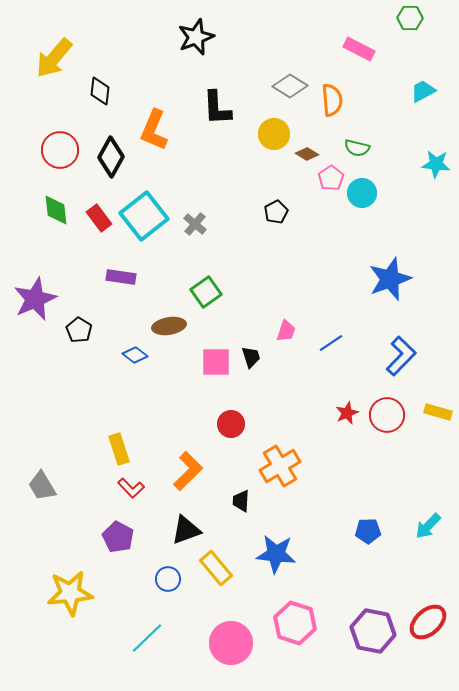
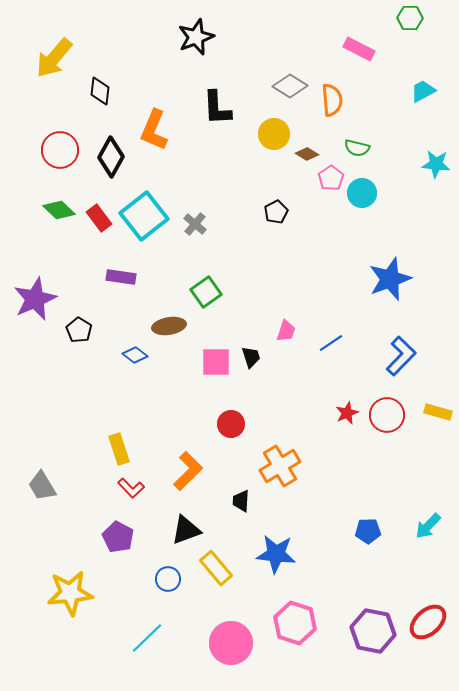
green diamond at (56, 210): moved 3 px right; rotated 40 degrees counterclockwise
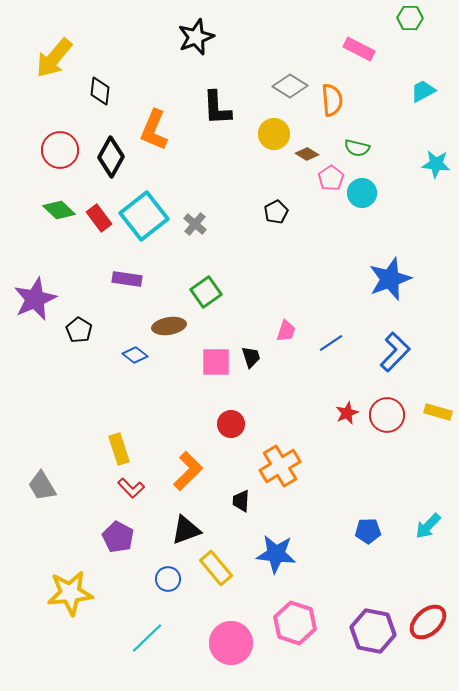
purple rectangle at (121, 277): moved 6 px right, 2 px down
blue L-shape at (401, 356): moved 6 px left, 4 px up
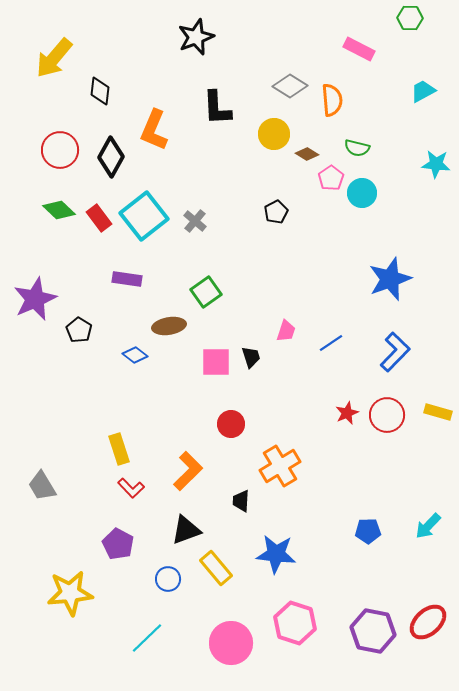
gray cross at (195, 224): moved 3 px up
purple pentagon at (118, 537): moved 7 px down
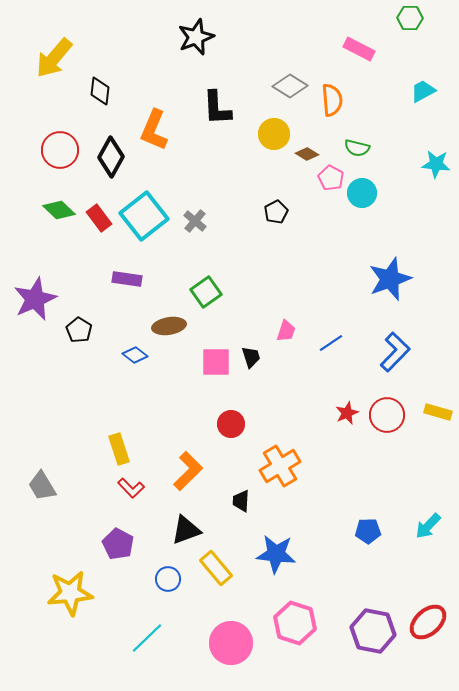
pink pentagon at (331, 178): rotated 10 degrees counterclockwise
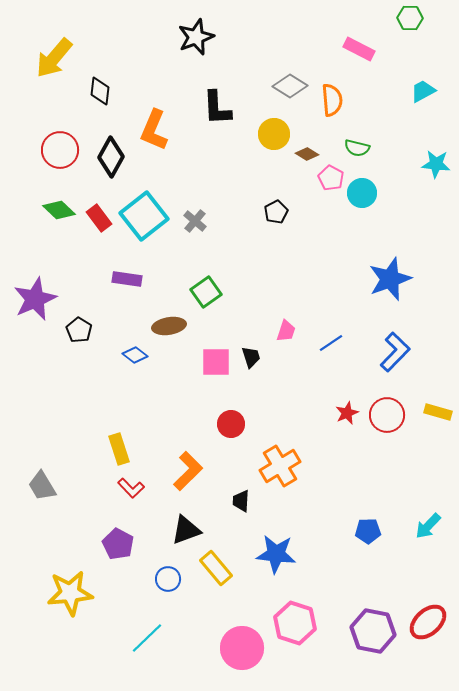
pink circle at (231, 643): moved 11 px right, 5 px down
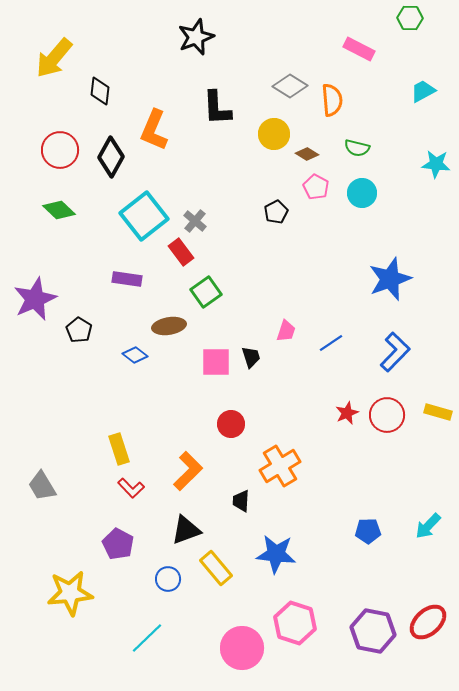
pink pentagon at (331, 178): moved 15 px left, 9 px down
red rectangle at (99, 218): moved 82 px right, 34 px down
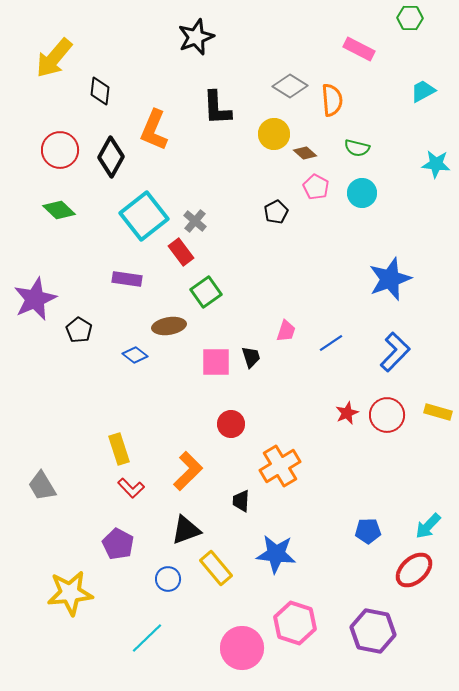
brown diamond at (307, 154): moved 2 px left, 1 px up; rotated 10 degrees clockwise
red ellipse at (428, 622): moved 14 px left, 52 px up
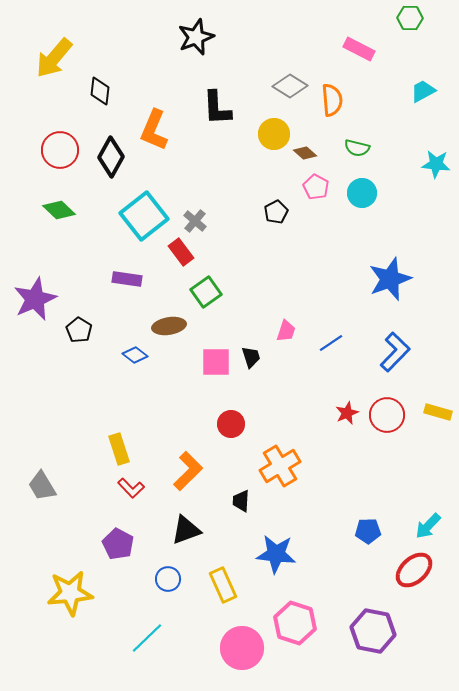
yellow rectangle at (216, 568): moved 7 px right, 17 px down; rotated 16 degrees clockwise
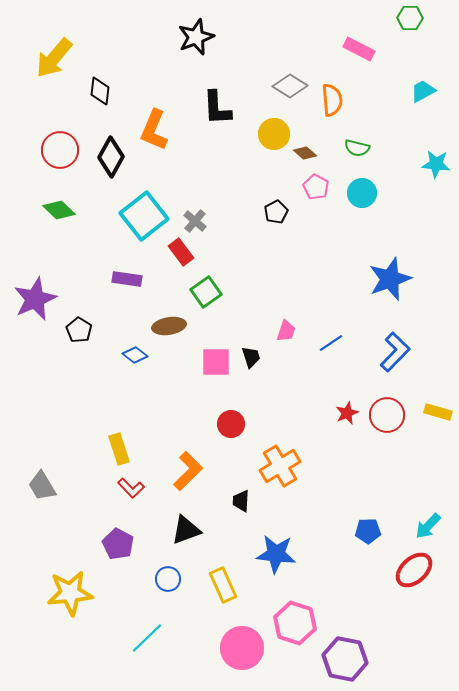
purple hexagon at (373, 631): moved 28 px left, 28 px down
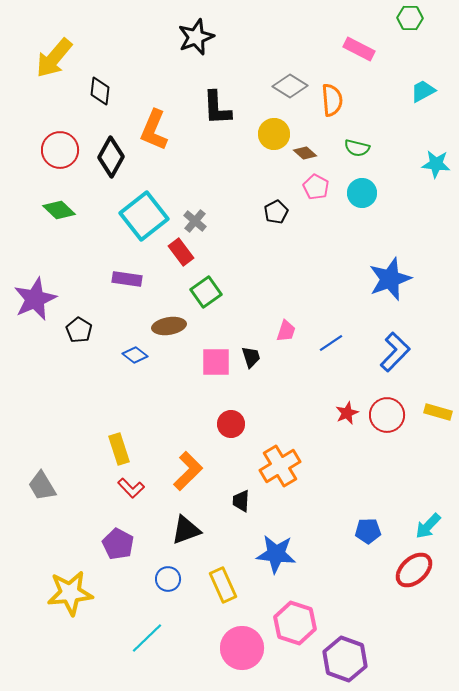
purple hexagon at (345, 659): rotated 9 degrees clockwise
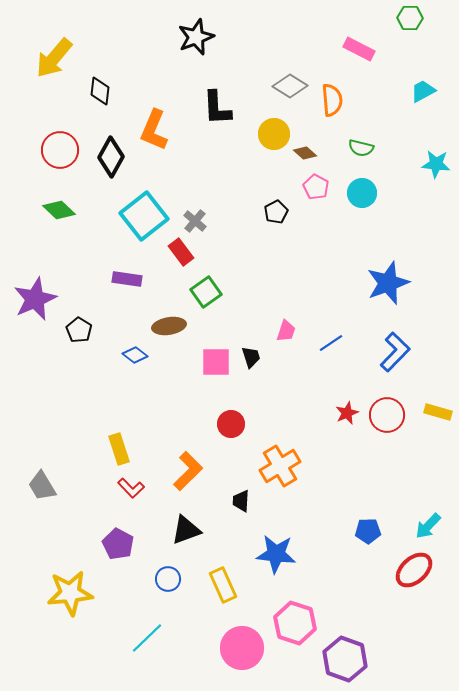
green semicircle at (357, 148): moved 4 px right
blue star at (390, 279): moved 2 px left, 4 px down
